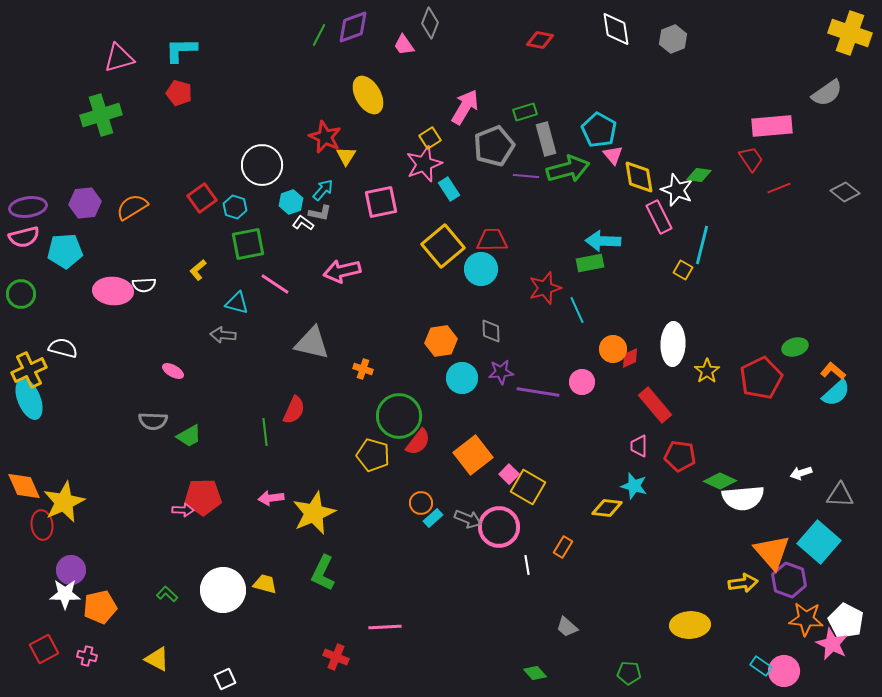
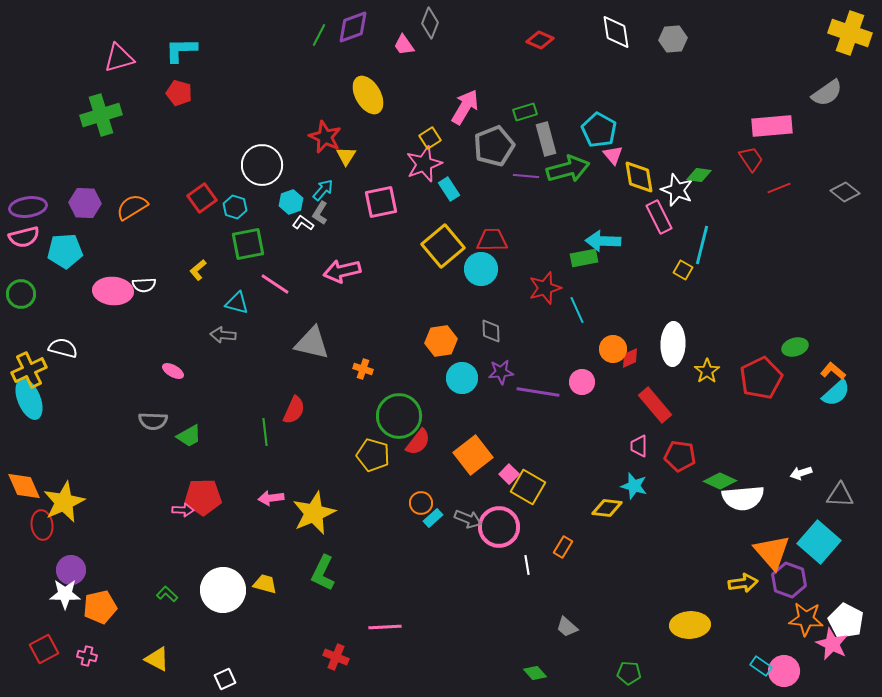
white diamond at (616, 29): moved 3 px down
gray hexagon at (673, 39): rotated 16 degrees clockwise
red diamond at (540, 40): rotated 12 degrees clockwise
purple hexagon at (85, 203): rotated 8 degrees clockwise
gray L-shape at (320, 213): rotated 110 degrees clockwise
green rectangle at (590, 263): moved 6 px left, 5 px up
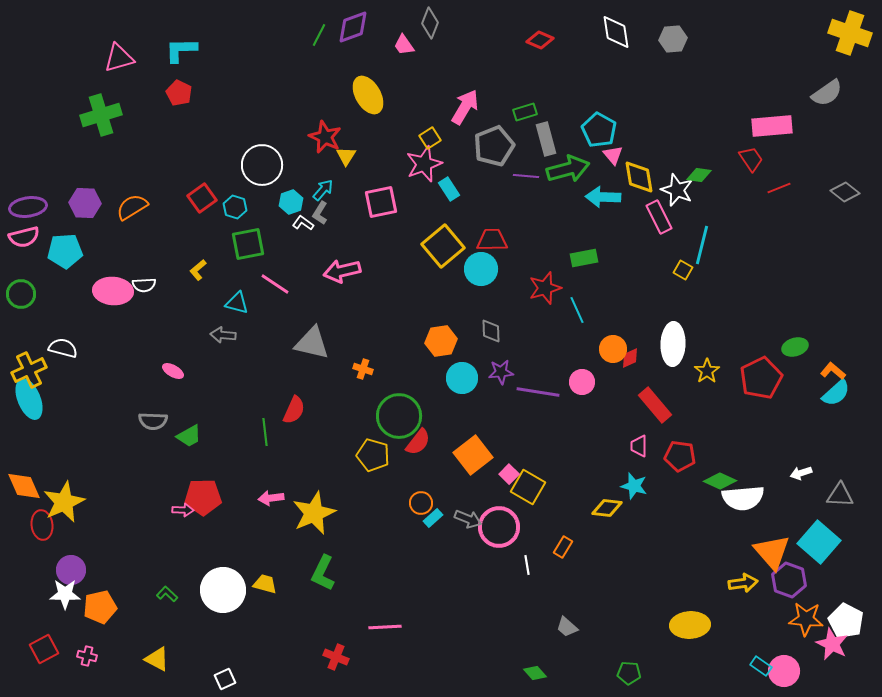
red pentagon at (179, 93): rotated 10 degrees clockwise
cyan arrow at (603, 241): moved 44 px up
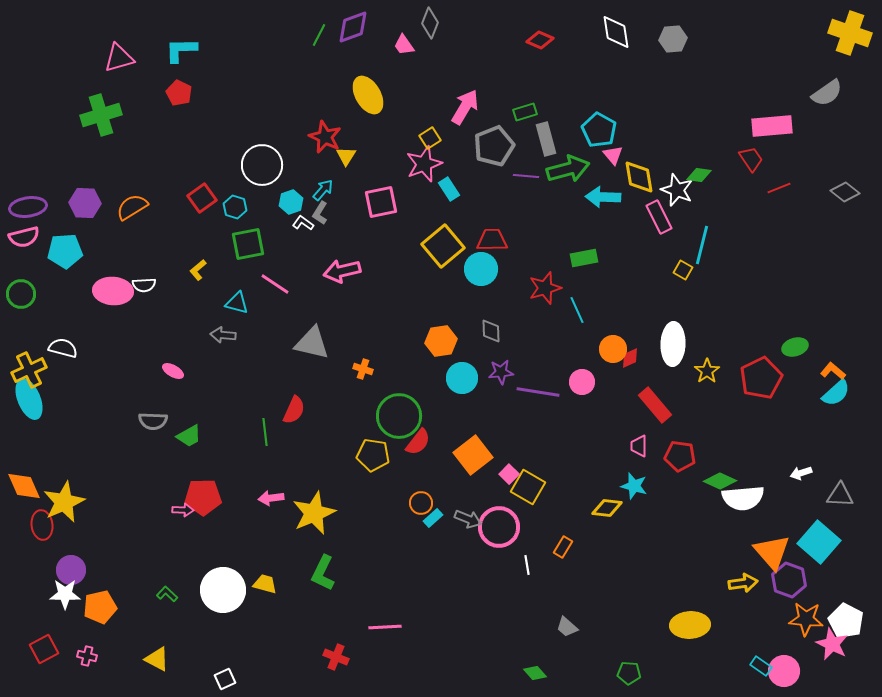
yellow pentagon at (373, 455): rotated 8 degrees counterclockwise
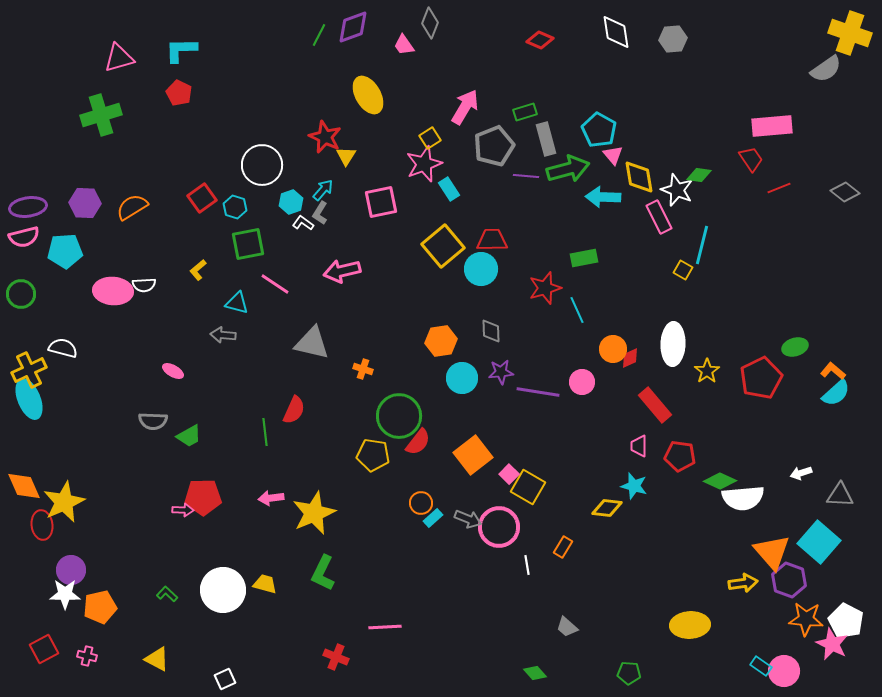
gray semicircle at (827, 93): moved 1 px left, 24 px up
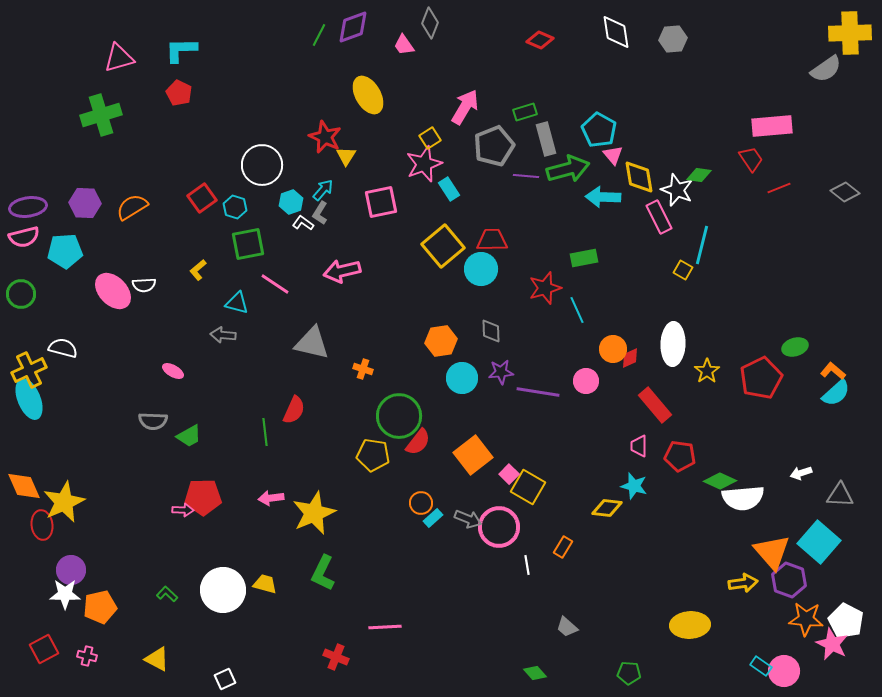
yellow cross at (850, 33): rotated 21 degrees counterclockwise
pink ellipse at (113, 291): rotated 42 degrees clockwise
pink circle at (582, 382): moved 4 px right, 1 px up
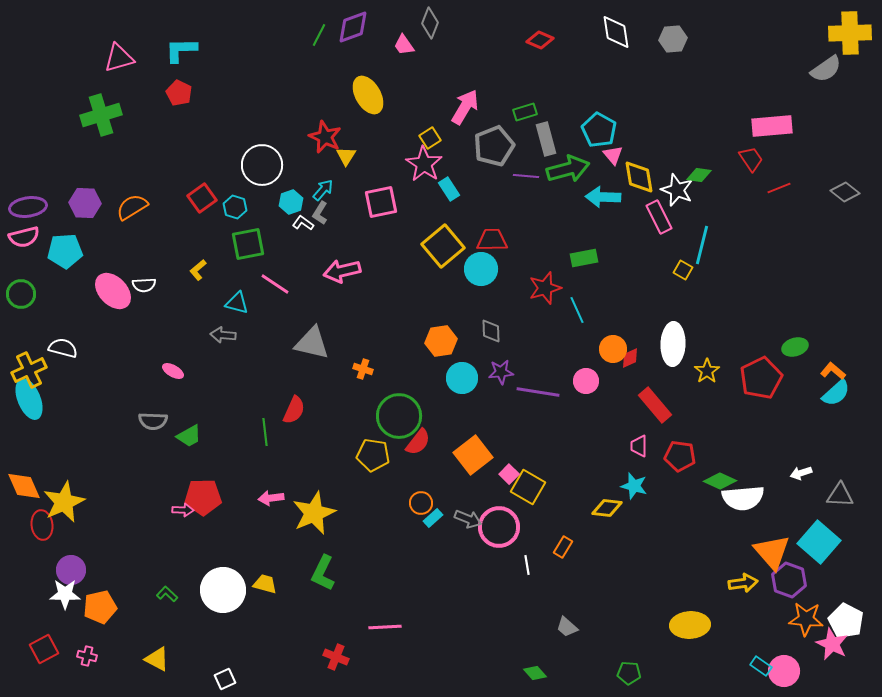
pink star at (424, 164): rotated 18 degrees counterclockwise
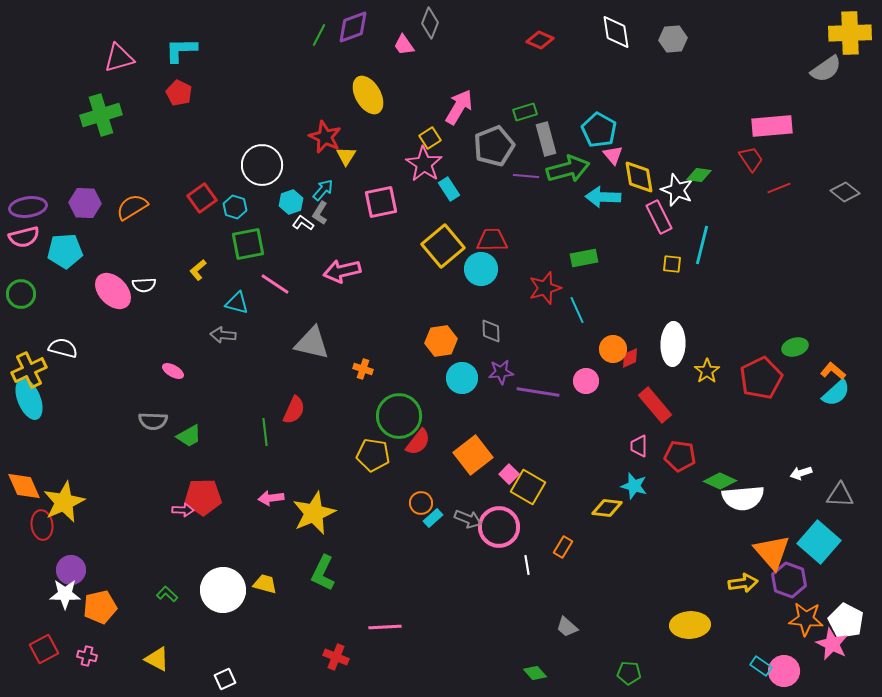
pink arrow at (465, 107): moved 6 px left
yellow square at (683, 270): moved 11 px left, 6 px up; rotated 24 degrees counterclockwise
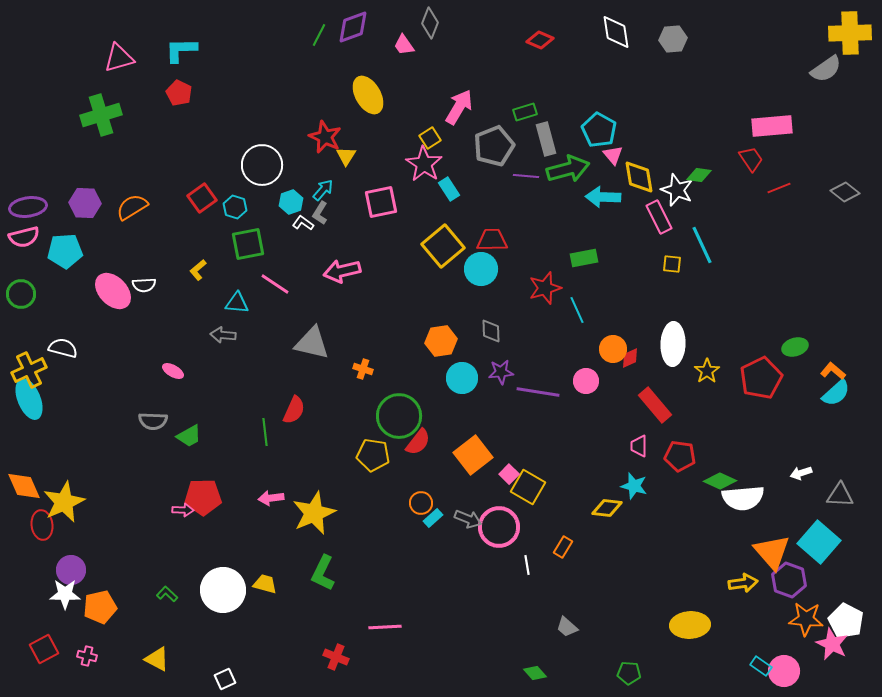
cyan line at (702, 245): rotated 39 degrees counterclockwise
cyan triangle at (237, 303): rotated 10 degrees counterclockwise
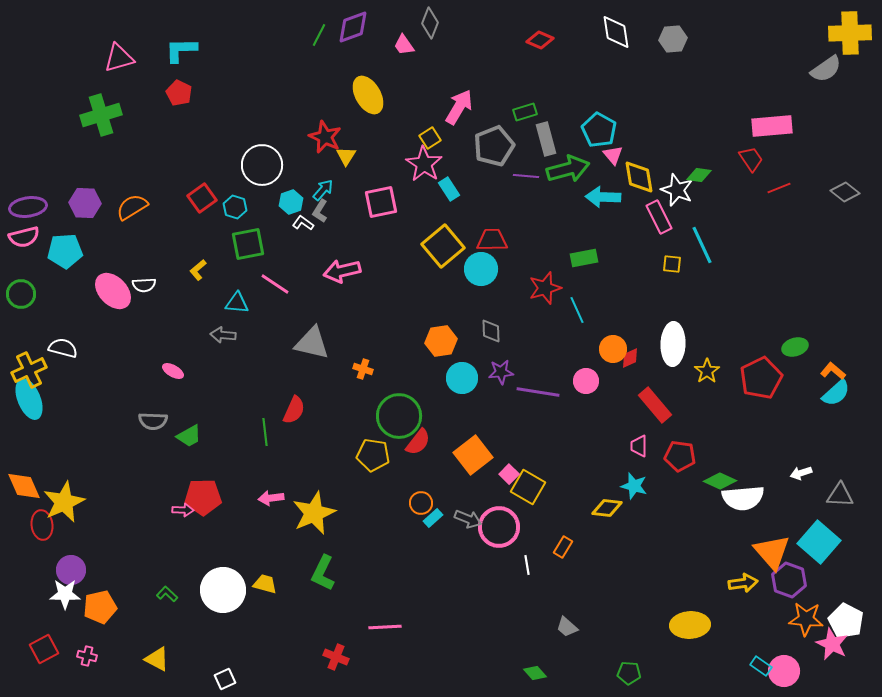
gray L-shape at (320, 213): moved 2 px up
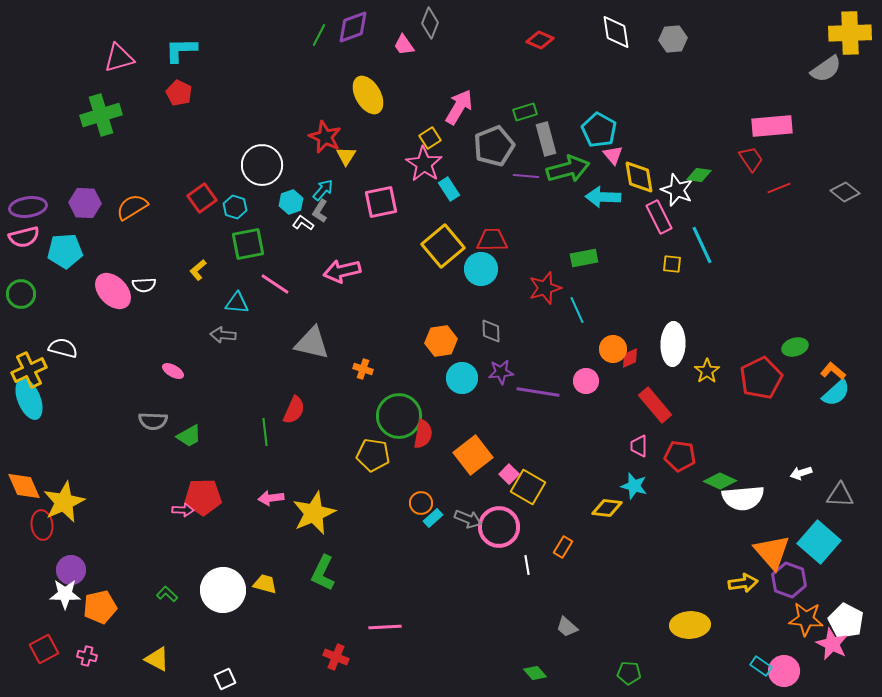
red semicircle at (418, 442): moved 5 px right, 8 px up; rotated 28 degrees counterclockwise
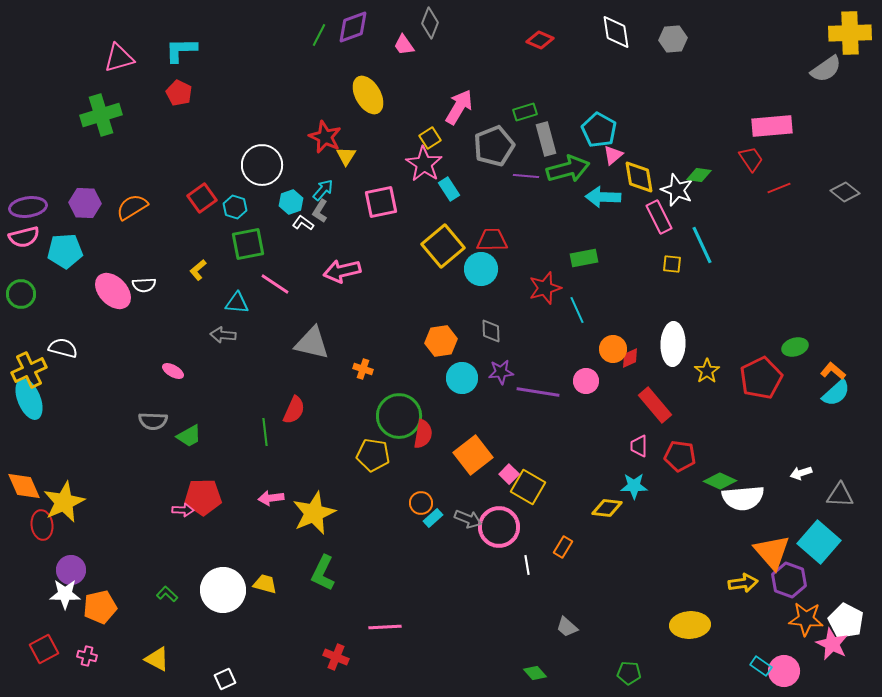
pink triangle at (613, 155): rotated 30 degrees clockwise
cyan star at (634, 486): rotated 16 degrees counterclockwise
